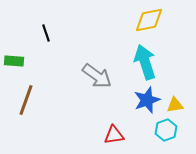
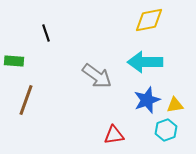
cyan arrow: rotated 72 degrees counterclockwise
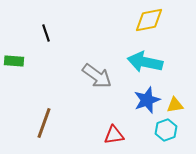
cyan arrow: rotated 12 degrees clockwise
brown line: moved 18 px right, 23 px down
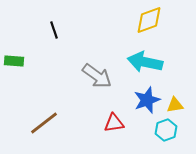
yellow diamond: rotated 8 degrees counterclockwise
black line: moved 8 px right, 3 px up
brown line: rotated 32 degrees clockwise
red triangle: moved 12 px up
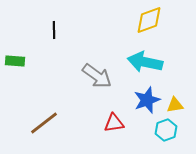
black line: rotated 18 degrees clockwise
green rectangle: moved 1 px right
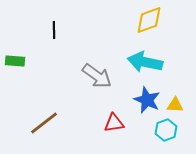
blue star: rotated 28 degrees counterclockwise
yellow triangle: rotated 12 degrees clockwise
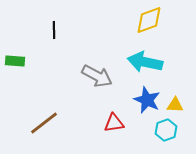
gray arrow: rotated 8 degrees counterclockwise
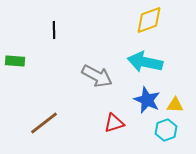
red triangle: rotated 10 degrees counterclockwise
